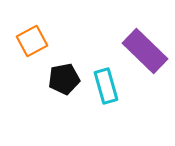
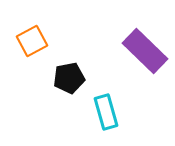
black pentagon: moved 5 px right, 1 px up
cyan rectangle: moved 26 px down
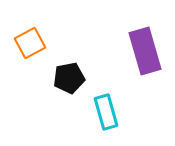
orange square: moved 2 px left, 2 px down
purple rectangle: rotated 30 degrees clockwise
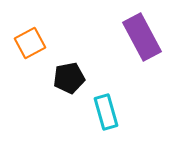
purple rectangle: moved 3 px left, 14 px up; rotated 12 degrees counterclockwise
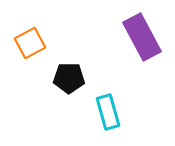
black pentagon: rotated 12 degrees clockwise
cyan rectangle: moved 2 px right
